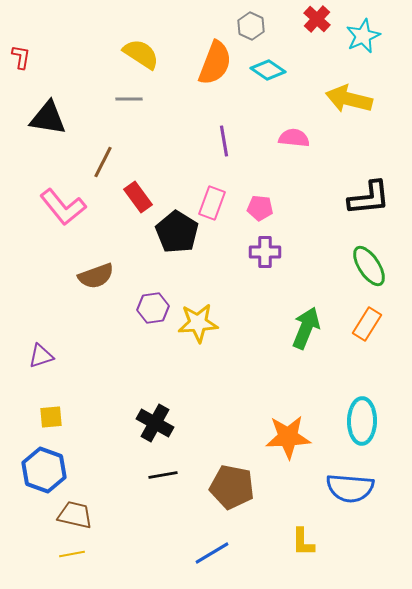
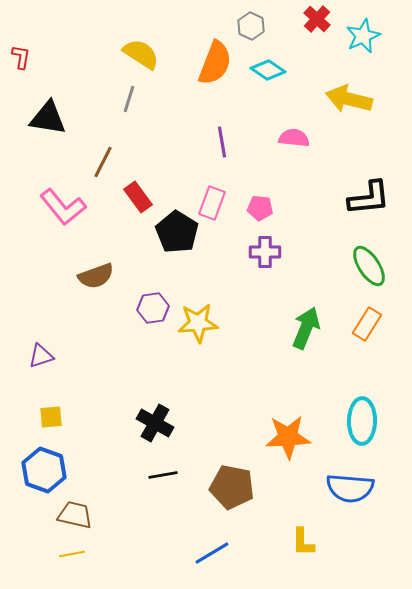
gray line: rotated 72 degrees counterclockwise
purple line: moved 2 px left, 1 px down
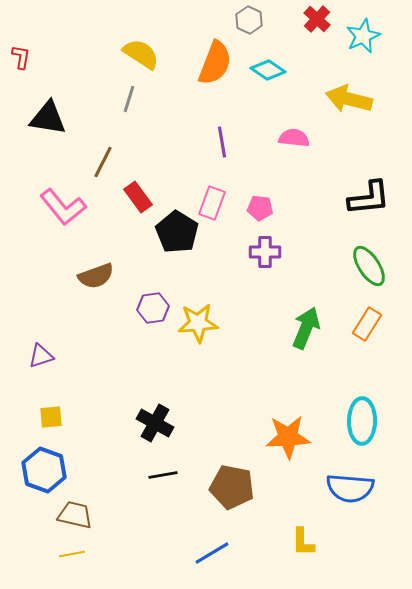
gray hexagon: moved 2 px left, 6 px up
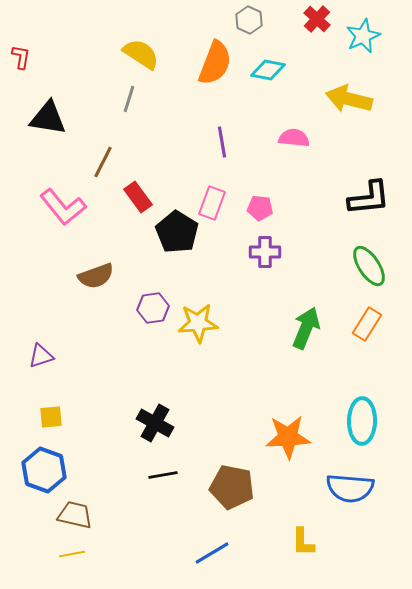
cyan diamond: rotated 24 degrees counterclockwise
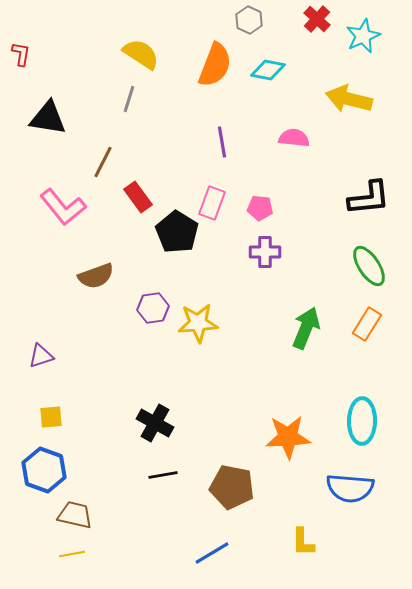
red L-shape: moved 3 px up
orange semicircle: moved 2 px down
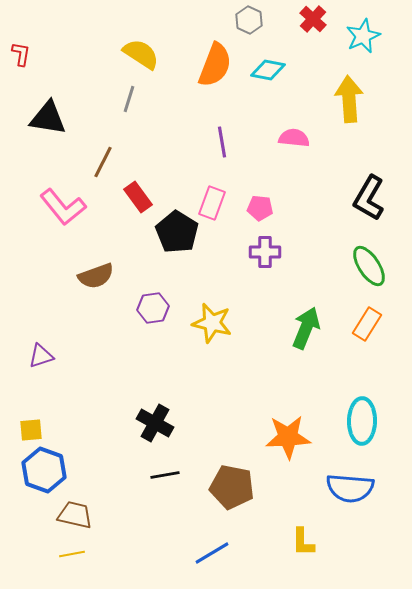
red cross: moved 4 px left
yellow arrow: rotated 72 degrees clockwise
black L-shape: rotated 126 degrees clockwise
yellow star: moved 14 px right; rotated 18 degrees clockwise
yellow square: moved 20 px left, 13 px down
black line: moved 2 px right
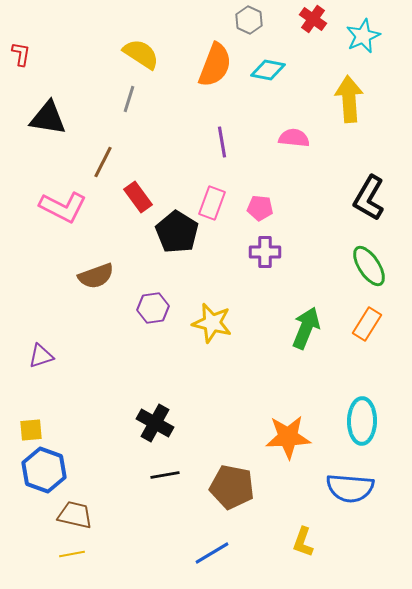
red cross: rotated 8 degrees counterclockwise
pink L-shape: rotated 24 degrees counterclockwise
yellow L-shape: rotated 20 degrees clockwise
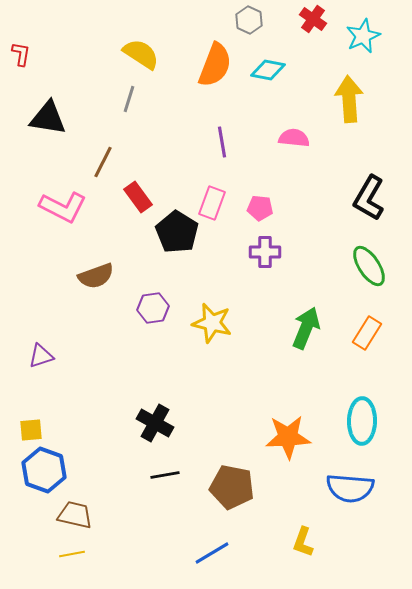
orange rectangle: moved 9 px down
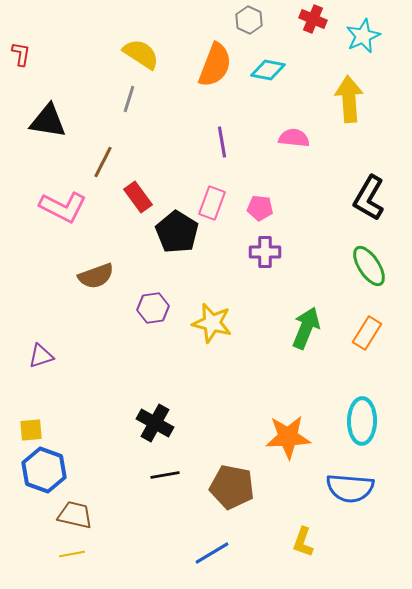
red cross: rotated 12 degrees counterclockwise
black triangle: moved 3 px down
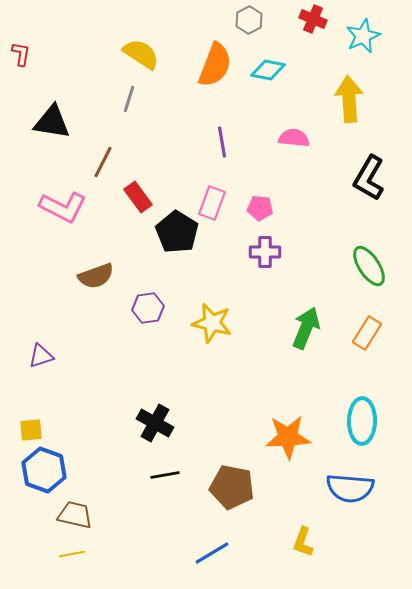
gray hexagon: rotated 8 degrees clockwise
black triangle: moved 4 px right, 1 px down
black L-shape: moved 20 px up
purple hexagon: moved 5 px left
